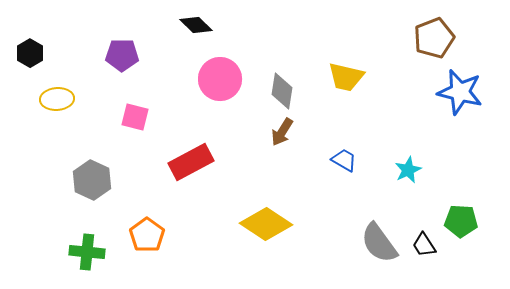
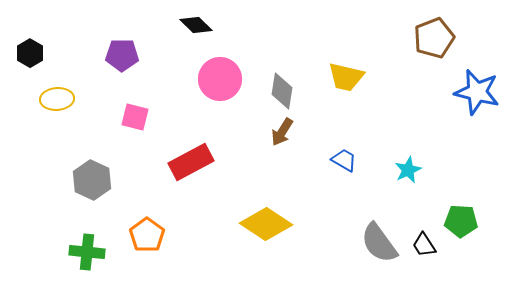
blue star: moved 17 px right
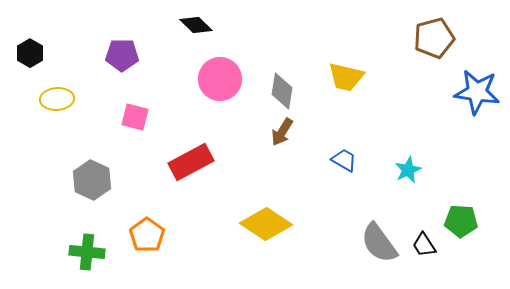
brown pentagon: rotated 6 degrees clockwise
blue star: rotated 6 degrees counterclockwise
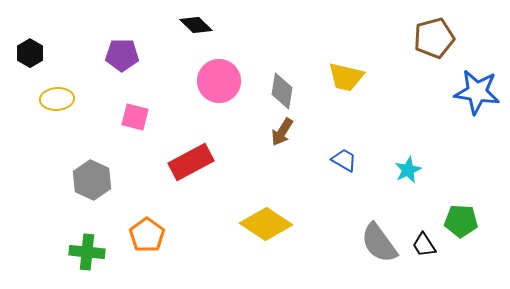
pink circle: moved 1 px left, 2 px down
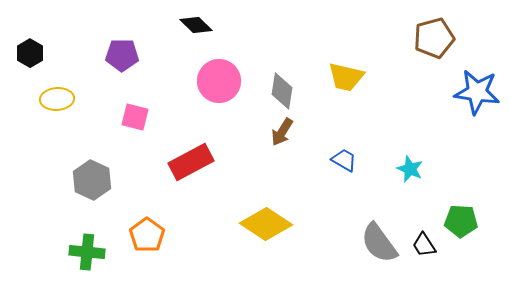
cyan star: moved 2 px right, 1 px up; rotated 24 degrees counterclockwise
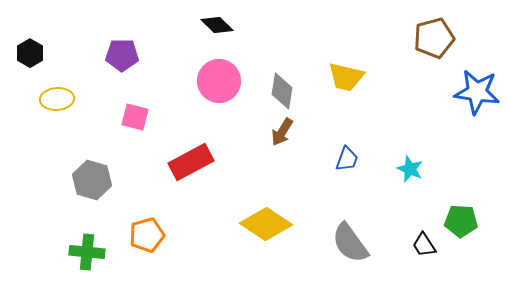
black diamond: moved 21 px right
blue trapezoid: moved 3 px right, 1 px up; rotated 80 degrees clockwise
gray hexagon: rotated 9 degrees counterclockwise
orange pentagon: rotated 20 degrees clockwise
gray semicircle: moved 29 px left
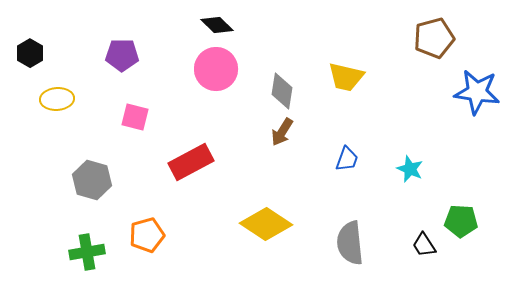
pink circle: moved 3 px left, 12 px up
gray semicircle: rotated 30 degrees clockwise
green cross: rotated 16 degrees counterclockwise
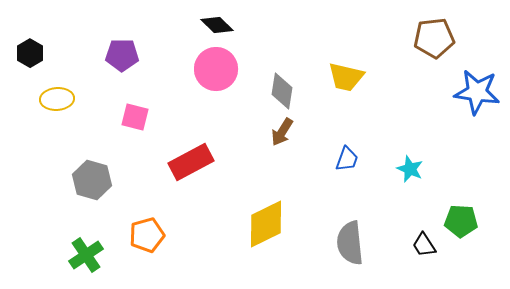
brown pentagon: rotated 9 degrees clockwise
yellow diamond: rotated 60 degrees counterclockwise
green cross: moved 1 px left, 3 px down; rotated 24 degrees counterclockwise
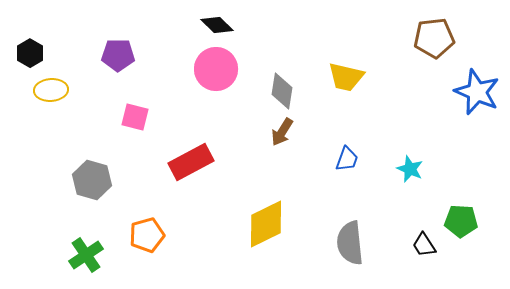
purple pentagon: moved 4 px left
blue star: rotated 15 degrees clockwise
yellow ellipse: moved 6 px left, 9 px up
